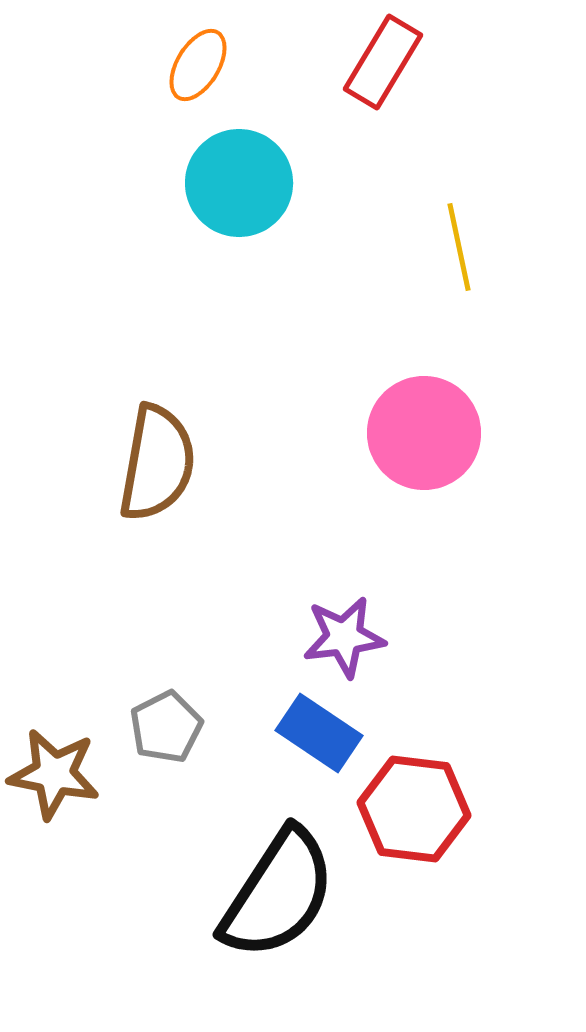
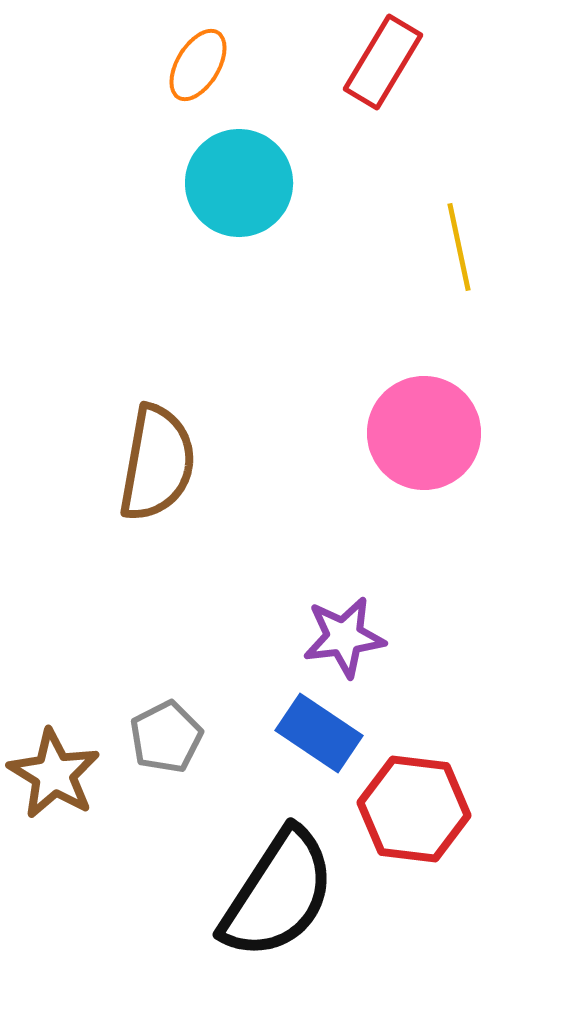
gray pentagon: moved 10 px down
brown star: rotated 20 degrees clockwise
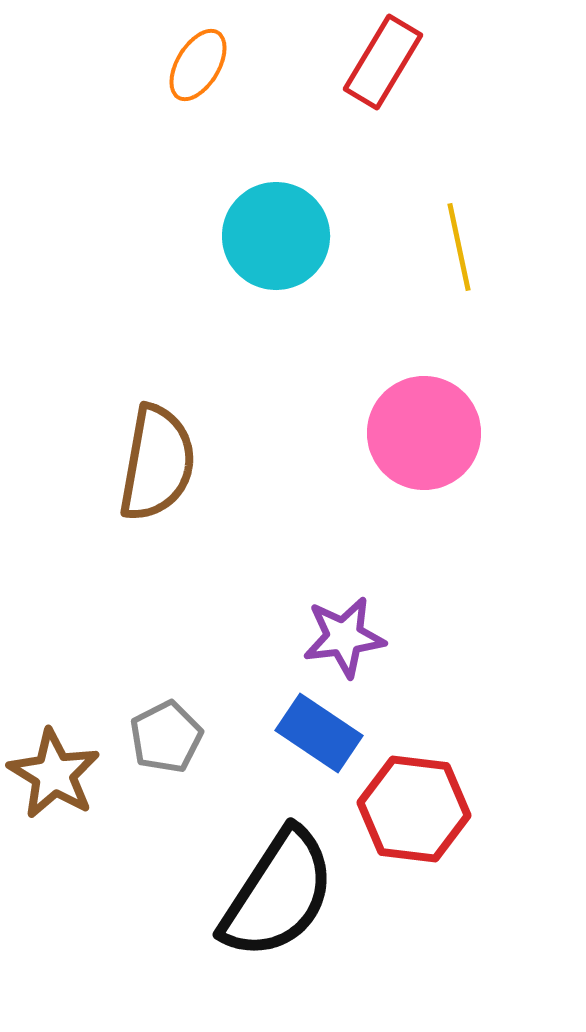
cyan circle: moved 37 px right, 53 px down
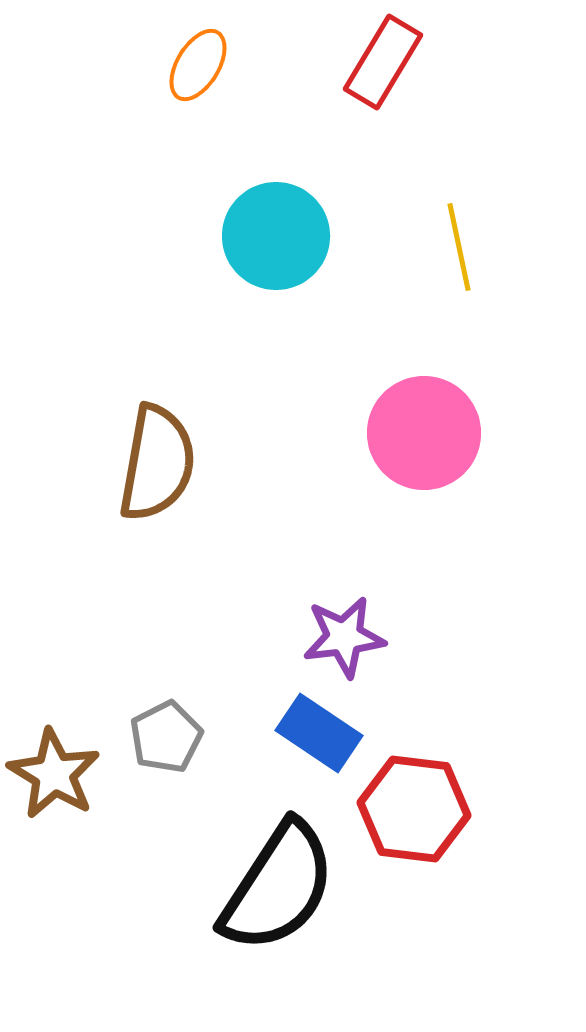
black semicircle: moved 7 px up
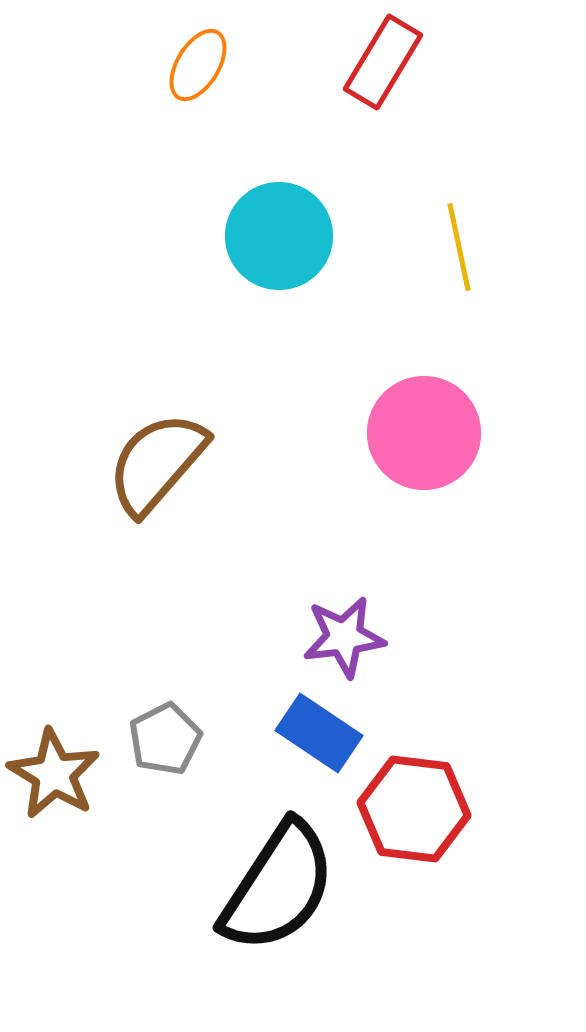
cyan circle: moved 3 px right
brown semicircle: rotated 149 degrees counterclockwise
gray pentagon: moved 1 px left, 2 px down
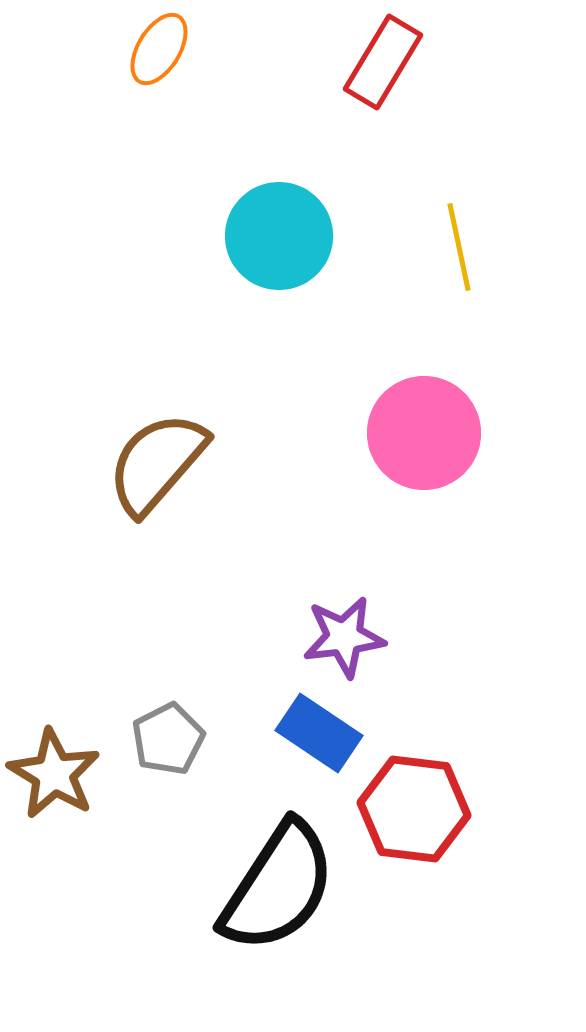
orange ellipse: moved 39 px left, 16 px up
gray pentagon: moved 3 px right
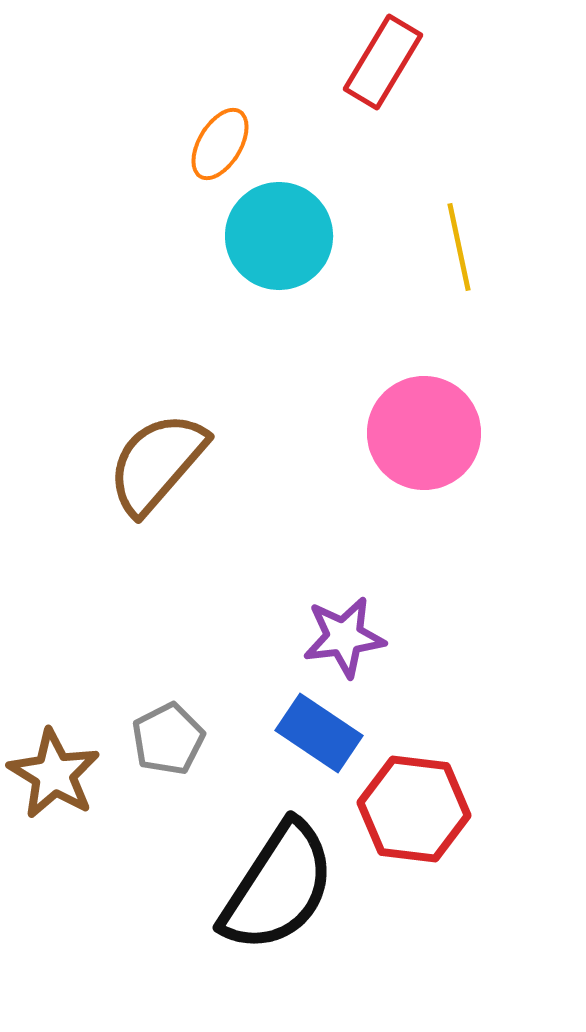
orange ellipse: moved 61 px right, 95 px down
